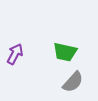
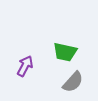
purple arrow: moved 10 px right, 12 px down
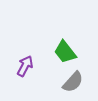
green trapezoid: rotated 40 degrees clockwise
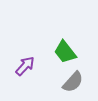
purple arrow: rotated 15 degrees clockwise
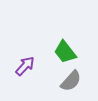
gray semicircle: moved 2 px left, 1 px up
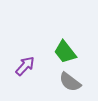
gray semicircle: moved 1 px left, 1 px down; rotated 85 degrees clockwise
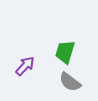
green trapezoid: rotated 55 degrees clockwise
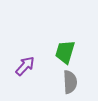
gray semicircle: rotated 130 degrees counterclockwise
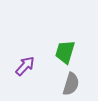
gray semicircle: moved 1 px right, 2 px down; rotated 20 degrees clockwise
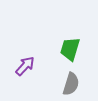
green trapezoid: moved 5 px right, 3 px up
